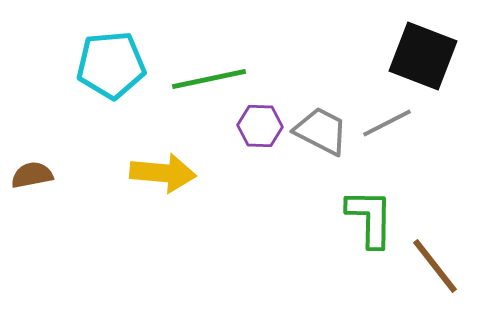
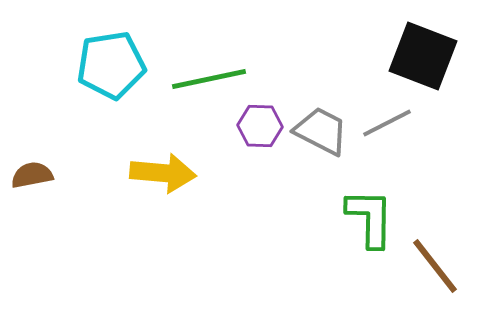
cyan pentagon: rotated 4 degrees counterclockwise
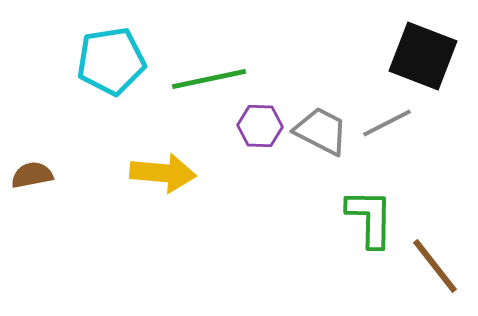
cyan pentagon: moved 4 px up
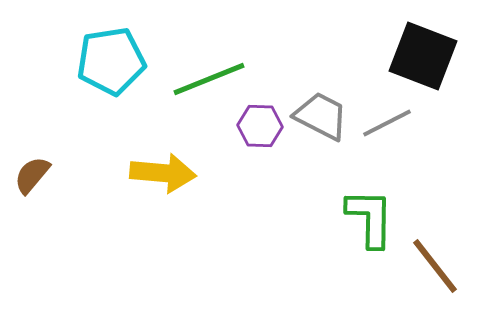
green line: rotated 10 degrees counterclockwise
gray trapezoid: moved 15 px up
brown semicircle: rotated 39 degrees counterclockwise
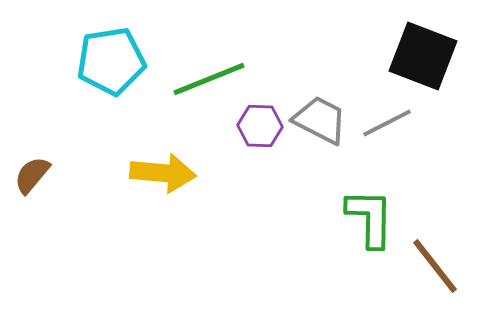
gray trapezoid: moved 1 px left, 4 px down
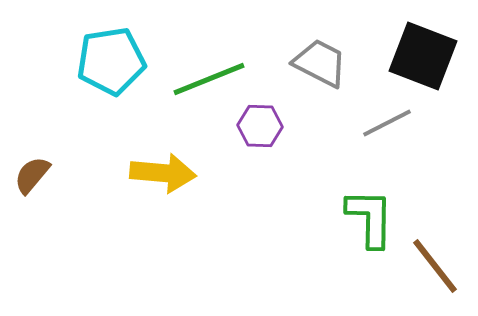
gray trapezoid: moved 57 px up
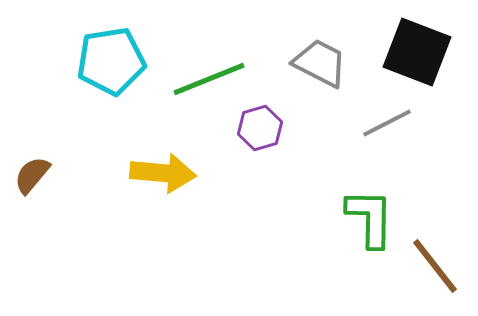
black square: moved 6 px left, 4 px up
purple hexagon: moved 2 px down; rotated 18 degrees counterclockwise
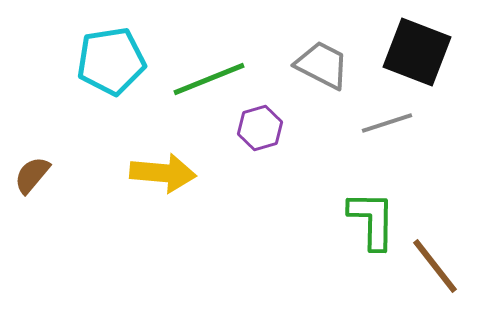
gray trapezoid: moved 2 px right, 2 px down
gray line: rotated 9 degrees clockwise
green L-shape: moved 2 px right, 2 px down
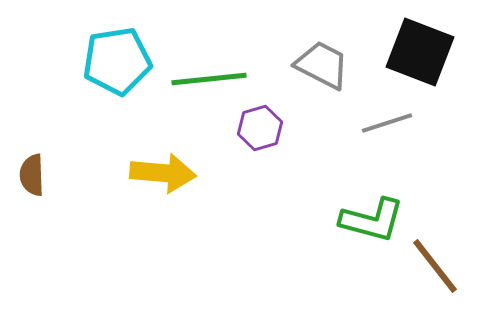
black square: moved 3 px right
cyan pentagon: moved 6 px right
green line: rotated 16 degrees clockwise
brown semicircle: rotated 42 degrees counterclockwise
green L-shape: rotated 104 degrees clockwise
